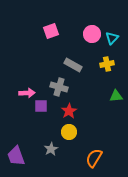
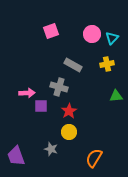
gray star: rotated 24 degrees counterclockwise
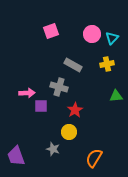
red star: moved 6 px right, 1 px up
gray star: moved 2 px right
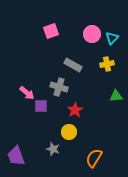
pink arrow: rotated 42 degrees clockwise
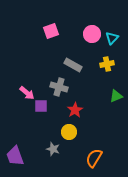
green triangle: rotated 16 degrees counterclockwise
purple trapezoid: moved 1 px left
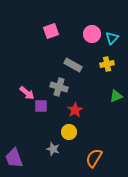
purple trapezoid: moved 1 px left, 2 px down
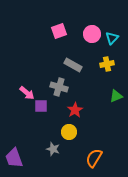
pink square: moved 8 px right
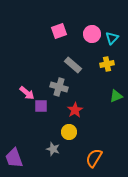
gray rectangle: rotated 12 degrees clockwise
